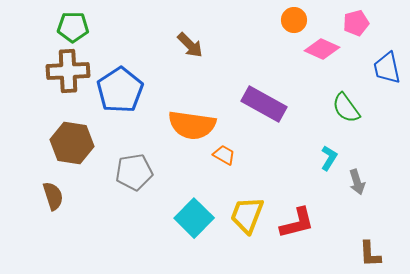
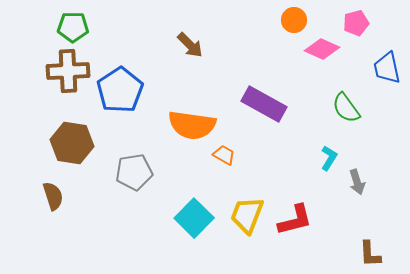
red L-shape: moved 2 px left, 3 px up
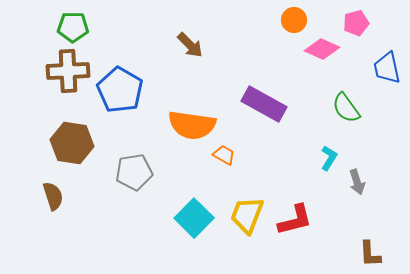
blue pentagon: rotated 9 degrees counterclockwise
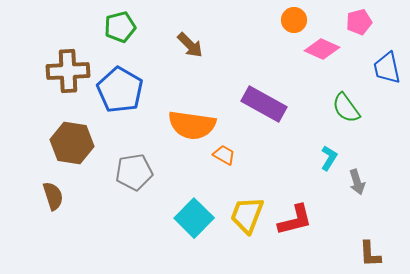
pink pentagon: moved 3 px right, 1 px up
green pentagon: moved 47 px right; rotated 16 degrees counterclockwise
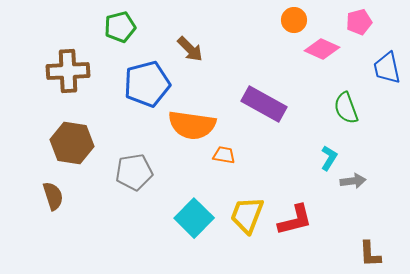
brown arrow: moved 4 px down
blue pentagon: moved 27 px right, 6 px up; rotated 27 degrees clockwise
green semicircle: rotated 16 degrees clockwise
orange trapezoid: rotated 20 degrees counterclockwise
gray arrow: moved 4 px left, 1 px up; rotated 80 degrees counterclockwise
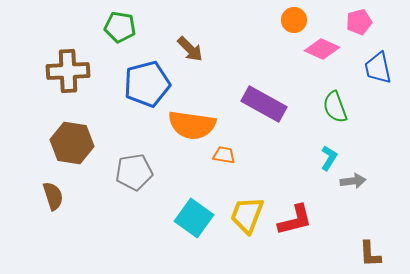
green pentagon: rotated 24 degrees clockwise
blue trapezoid: moved 9 px left
green semicircle: moved 11 px left, 1 px up
cyan square: rotated 9 degrees counterclockwise
